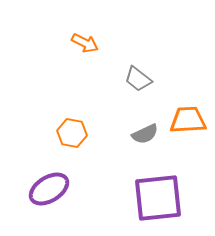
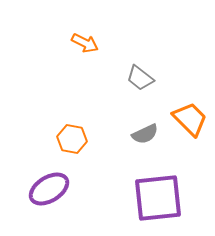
gray trapezoid: moved 2 px right, 1 px up
orange trapezoid: moved 2 px right, 1 px up; rotated 48 degrees clockwise
orange hexagon: moved 6 px down
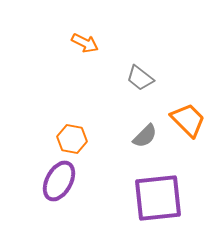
orange trapezoid: moved 2 px left, 1 px down
gray semicircle: moved 2 px down; rotated 20 degrees counterclockwise
purple ellipse: moved 10 px right, 8 px up; rotated 30 degrees counterclockwise
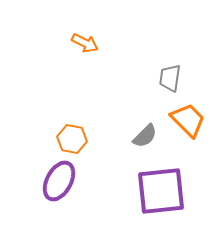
gray trapezoid: moved 30 px right; rotated 60 degrees clockwise
purple square: moved 3 px right, 7 px up
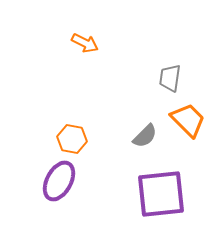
purple square: moved 3 px down
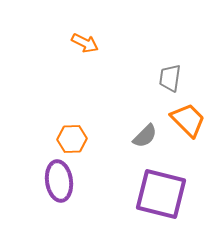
orange hexagon: rotated 12 degrees counterclockwise
purple ellipse: rotated 36 degrees counterclockwise
purple square: rotated 20 degrees clockwise
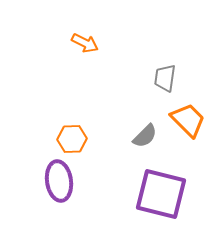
gray trapezoid: moved 5 px left
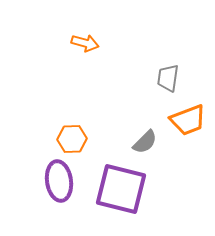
orange arrow: rotated 12 degrees counterclockwise
gray trapezoid: moved 3 px right
orange trapezoid: rotated 114 degrees clockwise
gray semicircle: moved 6 px down
purple square: moved 40 px left, 5 px up
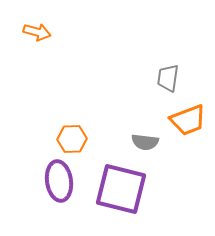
orange arrow: moved 48 px left, 11 px up
gray semicircle: rotated 52 degrees clockwise
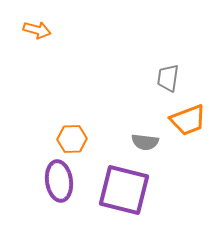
orange arrow: moved 2 px up
purple square: moved 3 px right, 1 px down
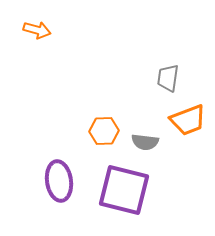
orange hexagon: moved 32 px right, 8 px up
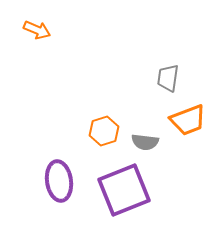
orange arrow: rotated 8 degrees clockwise
orange hexagon: rotated 16 degrees counterclockwise
purple square: rotated 36 degrees counterclockwise
